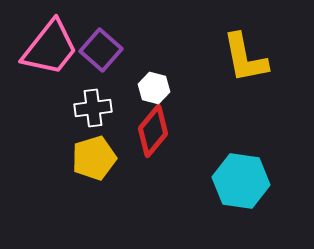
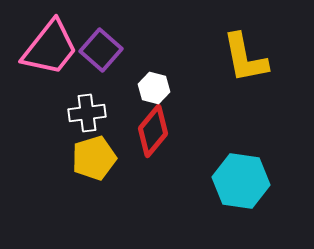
white cross: moved 6 px left, 5 px down
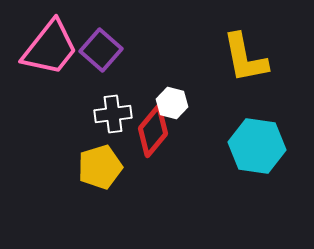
white hexagon: moved 18 px right, 15 px down
white cross: moved 26 px right, 1 px down
yellow pentagon: moved 6 px right, 9 px down
cyan hexagon: moved 16 px right, 35 px up
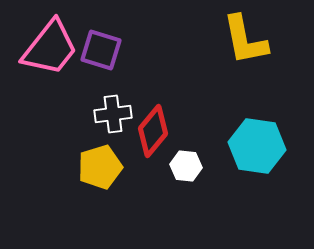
purple square: rotated 24 degrees counterclockwise
yellow L-shape: moved 18 px up
white hexagon: moved 14 px right, 63 px down; rotated 8 degrees counterclockwise
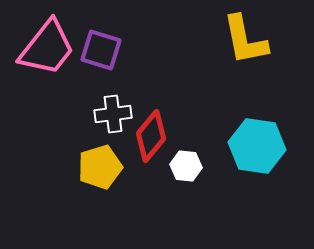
pink trapezoid: moved 3 px left
red diamond: moved 2 px left, 5 px down
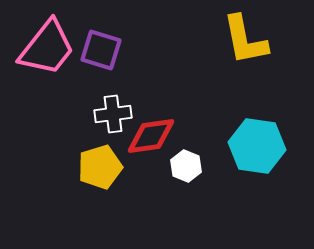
red diamond: rotated 42 degrees clockwise
white hexagon: rotated 16 degrees clockwise
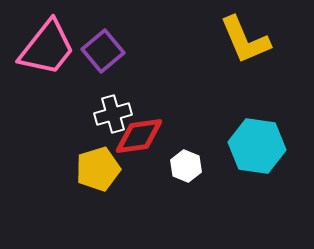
yellow L-shape: rotated 12 degrees counterclockwise
purple square: moved 2 px right, 1 px down; rotated 33 degrees clockwise
white cross: rotated 9 degrees counterclockwise
red diamond: moved 12 px left
yellow pentagon: moved 2 px left, 2 px down
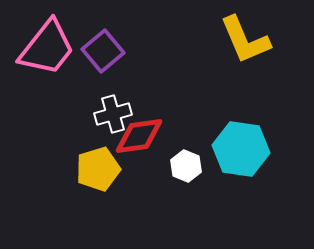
cyan hexagon: moved 16 px left, 3 px down
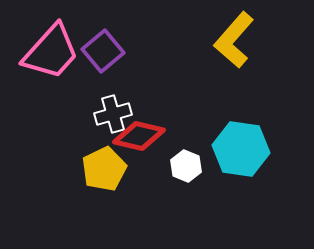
yellow L-shape: moved 11 px left; rotated 64 degrees clockwise
pink trapezoid: moved 4 px right, 4 px down; rotated 4 degrees clockwise
red diamond: rotated 21 degrees clockwise
yellow pentagon: moved 6 px right; rotated 9 degrees counterclockwise
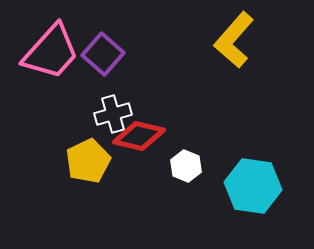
purple square: moved 3 px down; rotated 9 degrees counterclockwise
cyan hexagon: moved 12 px right, 37 px down
yellow pentagon: moved 16 px left, 8 px up
